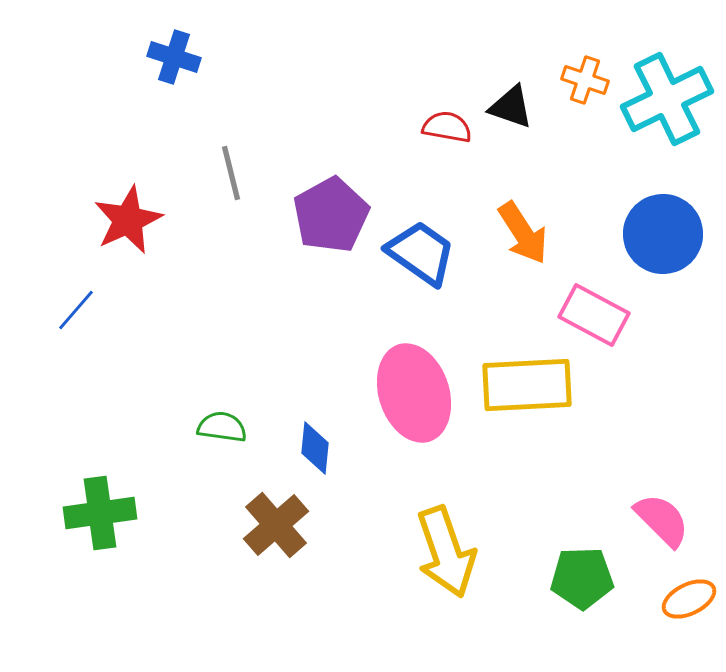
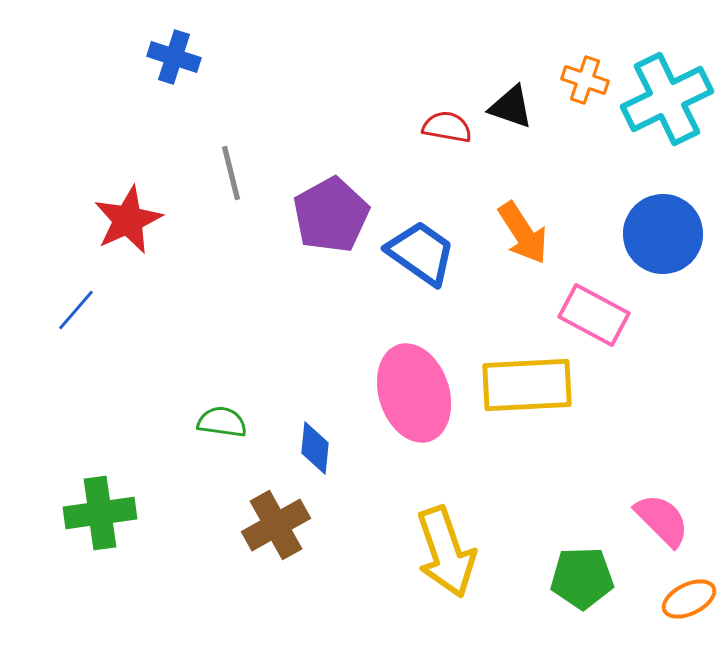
green semicircle: moved 5 px up
brown cross: rotated 12 degrees clockwise
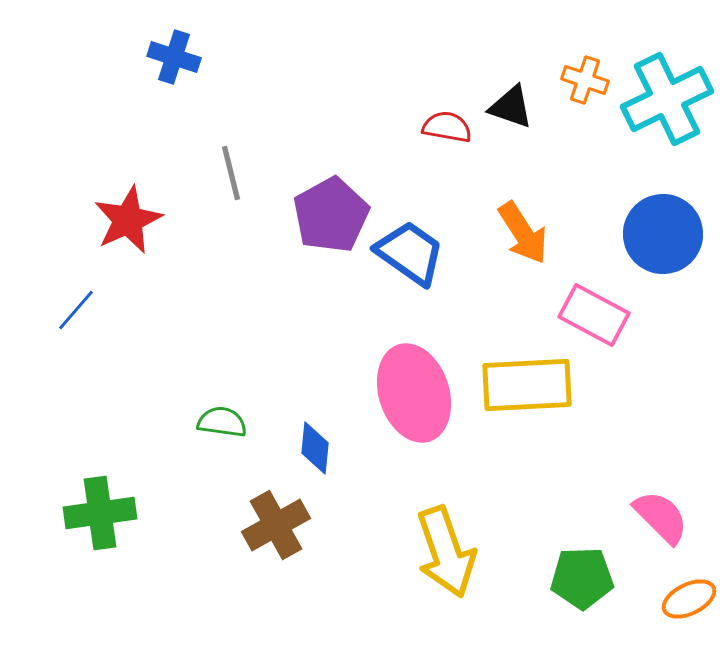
blue trapezoid: moved 11 px left
pink semicircle: moved 1 px left, 3 px up
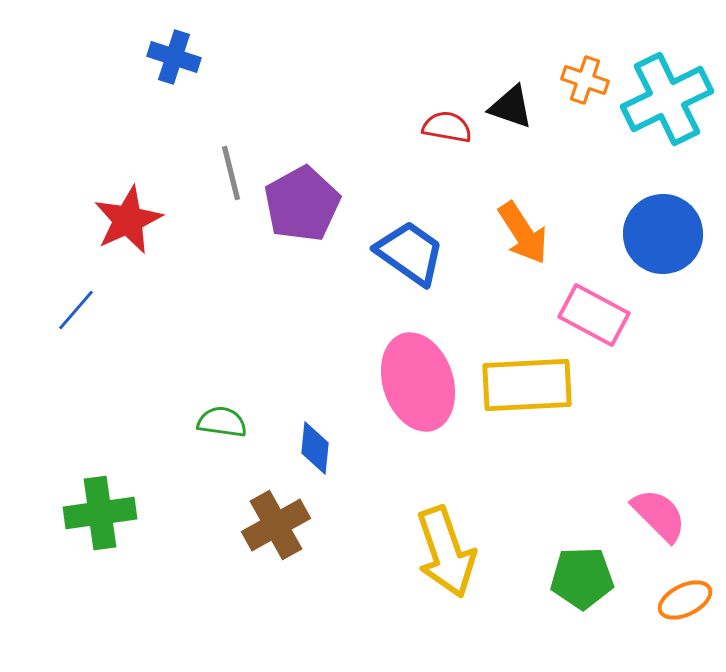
purple pentagon: moved 29 px left, 11 px up
pink ellipse: moved 4 px right, 11 px up
pink semicircle: moved 2 px left, 2 px up
orange ellipse: moved 4 px left, 1 px down
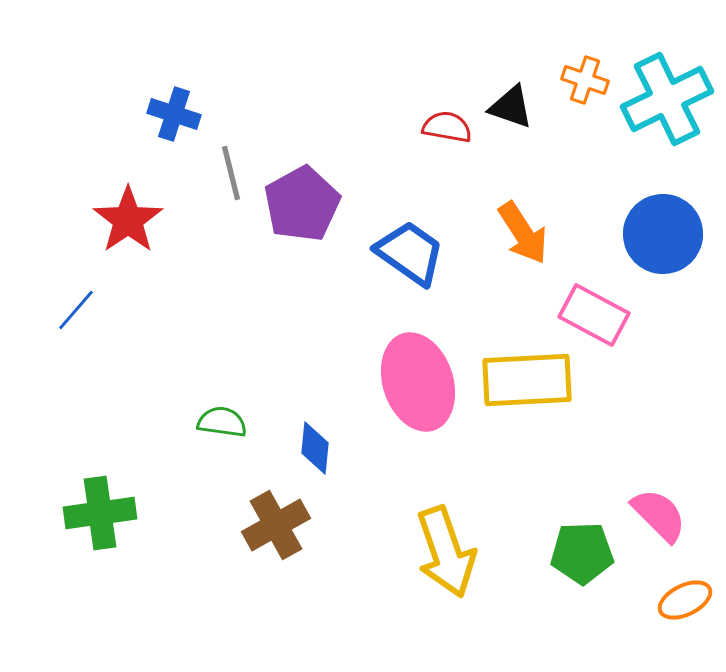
blue cross: moved 57 px down
red star: rotated 10 degrees counterclockwise
yellow rectangle: moved 5 px up
green pentagon: moved 25 px up
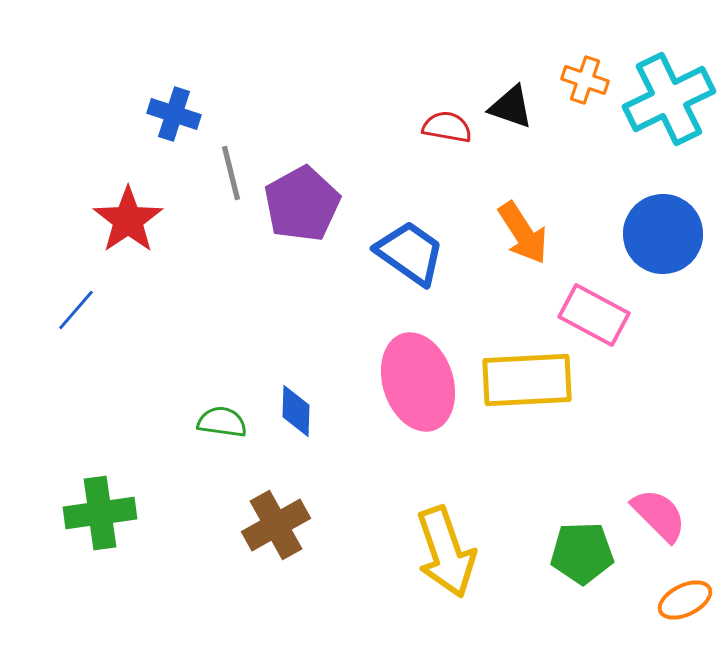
cyan cross: moved 2 px right
blue diamond: moved 19 px left, 37 px up; rotated 4 degrees counterclockwise
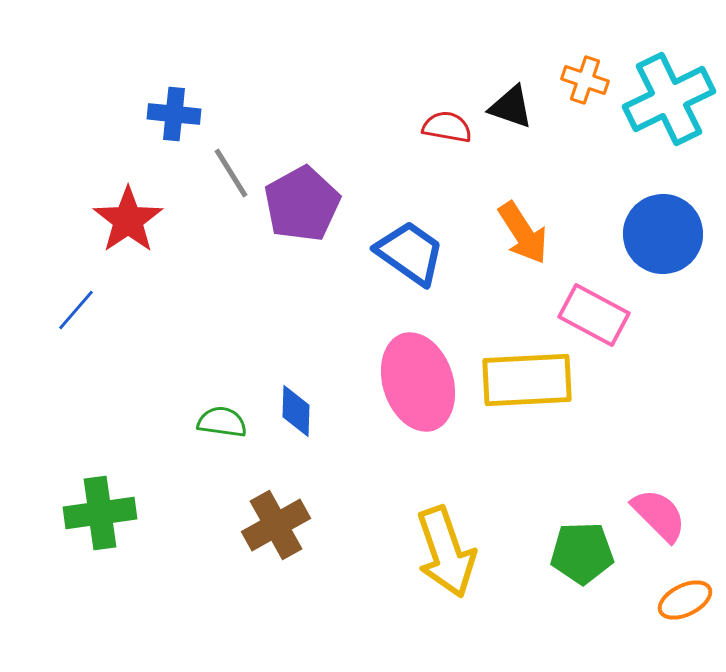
blue cross: rotated 12 degrees counterclockwise
gray line: rotated 18 degrees counterclockwise
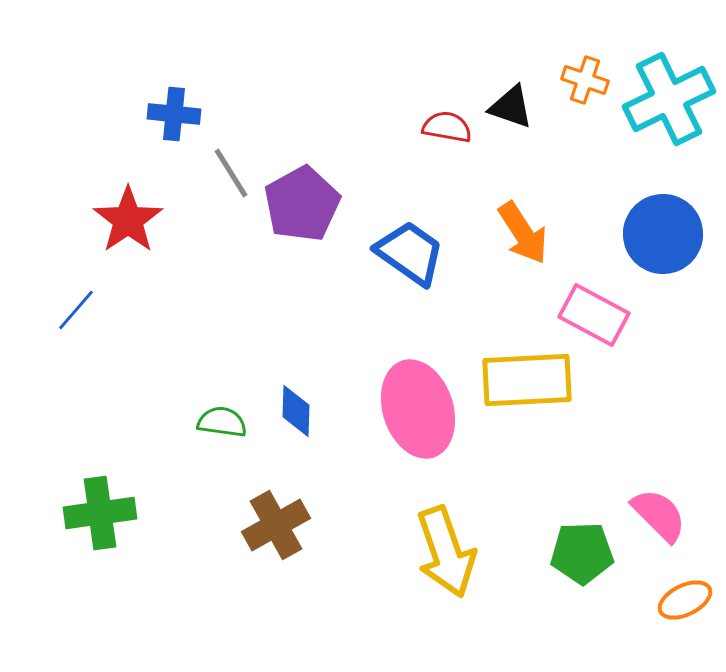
pink ellipse: moved 27 px down
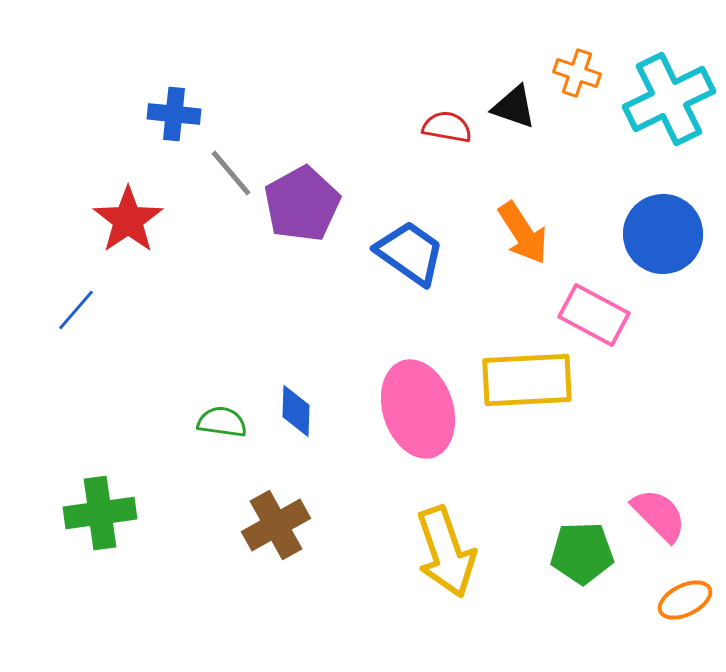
orange cross: moved 8 px left, 7 px up
black triangle: moved 3 px right
gray line: rotated 8 degrees counterclockwise
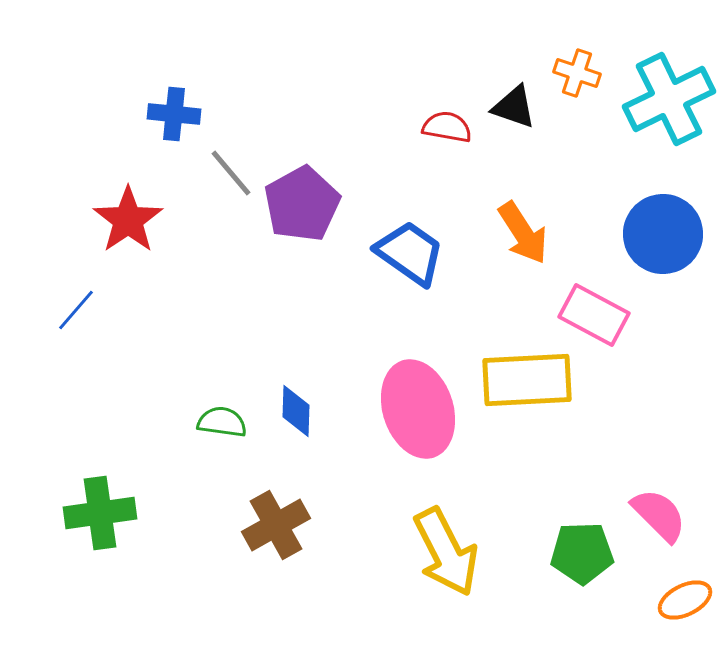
yellow arrow: rotated 8 degrees counterclockwise
